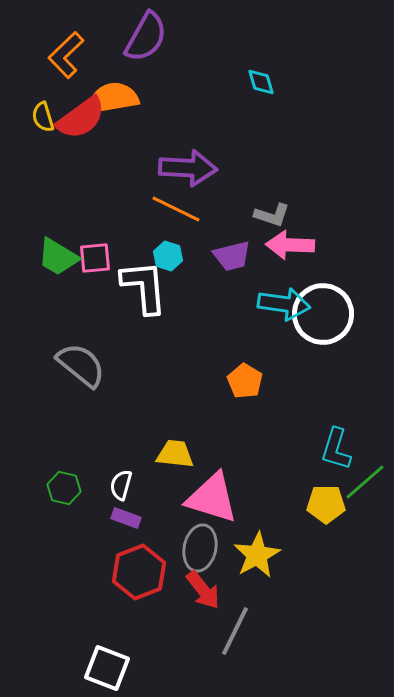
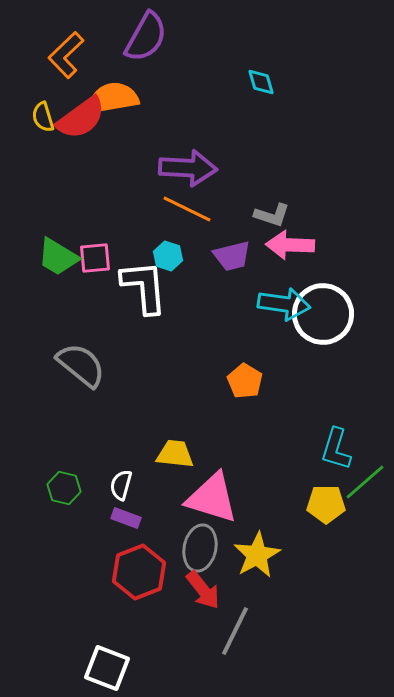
orange line: moved 11 px right
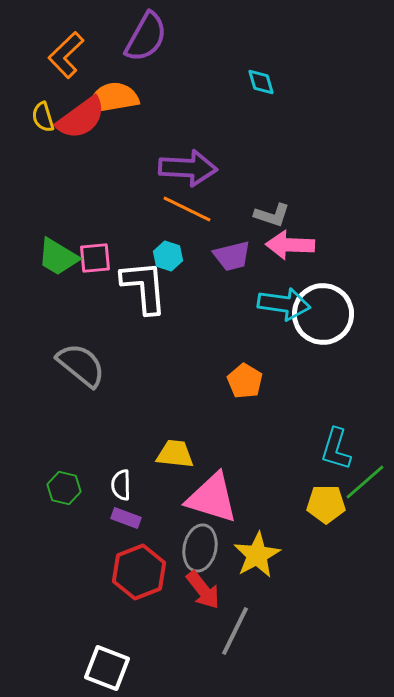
white semicircle: rotated 16 degrees counterclockwise
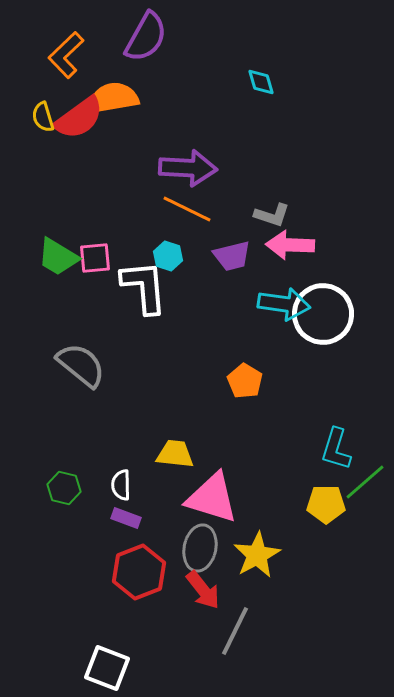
red semicircle: moved 2 px left
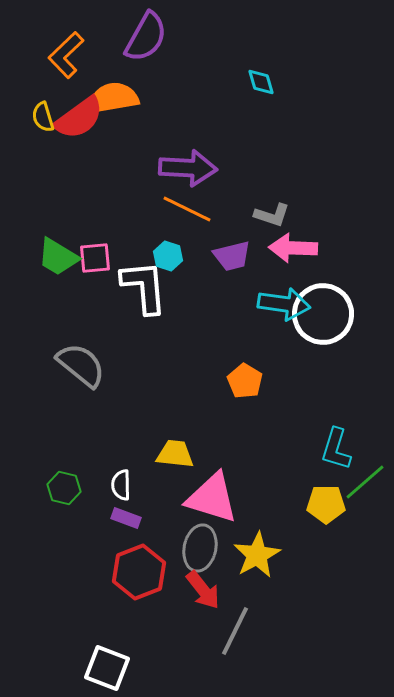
pink arrow: moved 3 px right, 3 px down
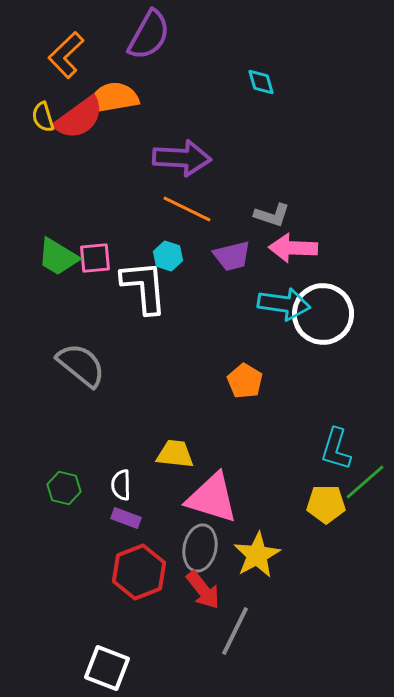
purple semicircle: moved 3 px right, 2 px up
purple arrow: moved 6 px left, 10 px up
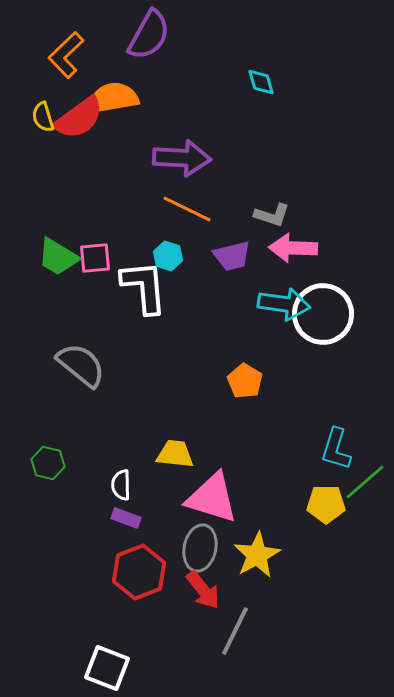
green hexagon: moved 16 px left, 25 px up
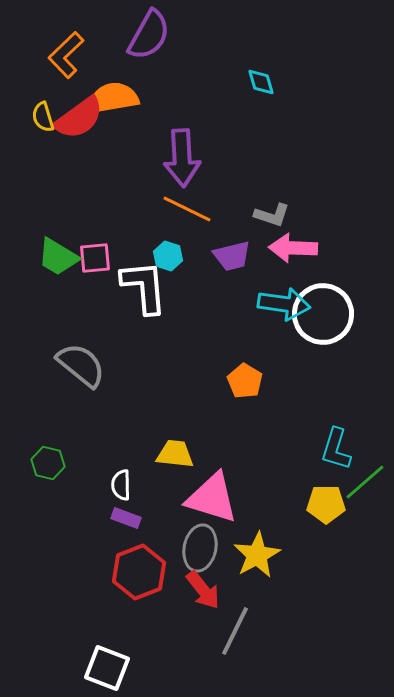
purple arrow: rotated 84 degrees clockwise
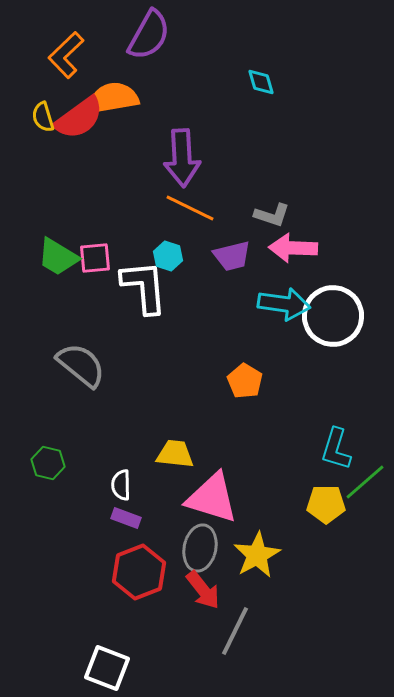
orange line: moved 3 px right, 1 px up
white circle: moved 10 px right, 2 px down
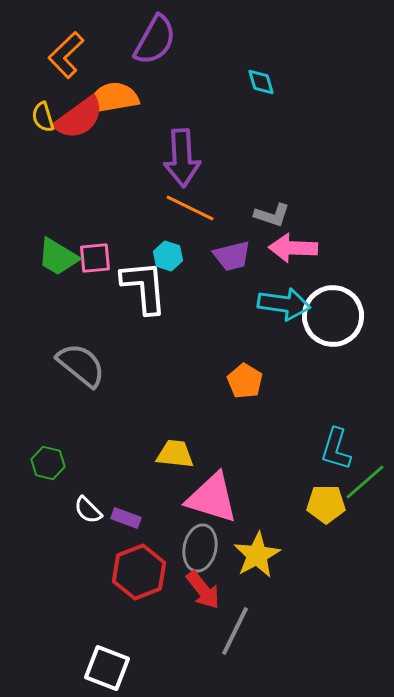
purple semicircle: moved 6 px right, 5 px down
white semicircle: moved 33 px left, 25 px down; rotated 44 degrees counterclockwise
